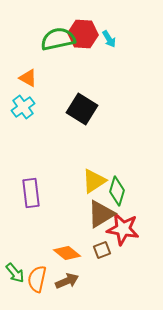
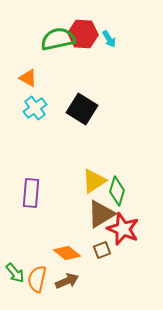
cyan cross: moved 12 px right, 1 px down
purple rectangle: rotated 12 degrees clockwise
red star: rotated 12 degrees clockwise
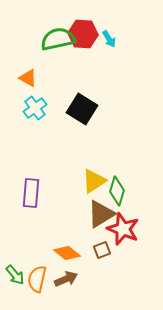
green arrow: moved 2 px down
brown arrow: moved 1 px left, 2 px up
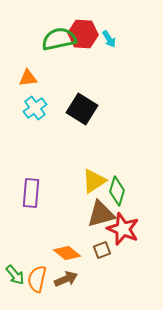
green semicircle: moved 1 px right
orange triangle: rotated 36 degrees counterclockwise
brown triangle: rotated 16 degrees clockwise
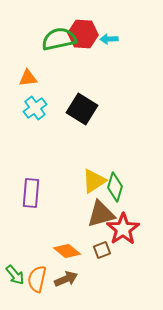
cyan arrow: rotated 120 degrees clockwise
green diamond: moved 2 px left, 4 px up
red star: rotated 16 degrees clockwise
orange diamond: moved 2 px up
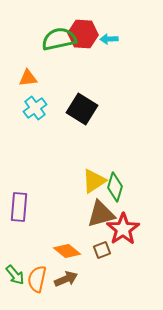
purple rectangle: moved 12 px left, 14 px down
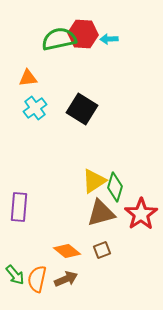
brown triangle: moved 1 px up
red star: moved 18 px right, 15 px up
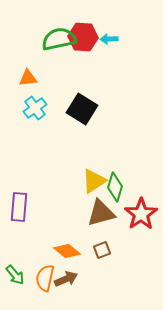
red hexagon: moved 3 px down
orange semicircle: moved 8 px right, 1 px up
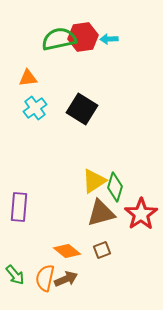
red hexagon: rotated 12 degrees counterclockwise
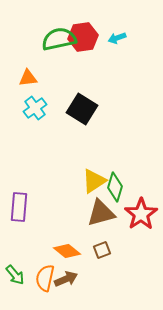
cyan arrow: moved 8 px right, 1 px up; rotated 18 degrees counterclockwise
